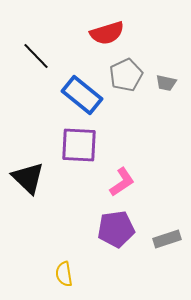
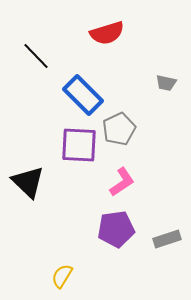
gray pentagon: moved 7 px left, 54 px down
blue rectangle: moved 1 px right; rotated 6 degrees clockwise
black triangle: moved 4 px down
yellow semicircle: moved 2 px left, 2 px down; rotated 40 degrees clockwise
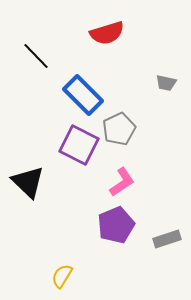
purple square: rotated 24 degrees clockwise
purple pentagon: moved 4 px up; rotated 15 degrees counterclockwise
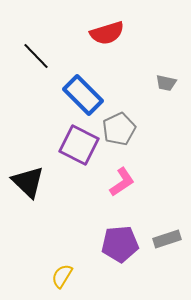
purple pentagon: moved 4 px right, 19 px down; rotated 18 degrees clockwise
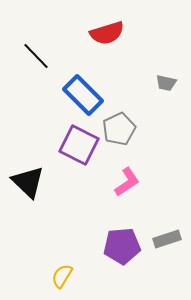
pink L-shape: moved 5 px right
purple pentagon: moved 2 px right, 2 px down
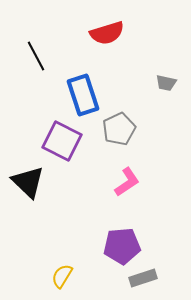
black line: rotated 16 degrees clockwise
blue rectangle: rotated 27 degrees clockwise
purple square: moved 17 px left, 4 px up
gray rectangle: moved 24 px left, 39 px down
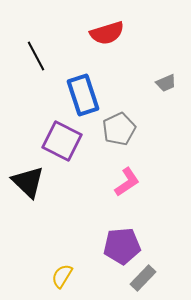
gray trapezoid: rotated 35 degrees counterclockwise
gray rectangle: rotated 28 degrees counterclockwise
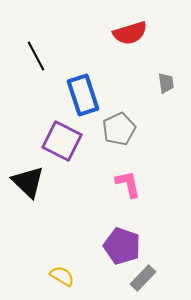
red semicircle: moved 23 px right
gray trapezoid: rotated 75 degrees counterclockwise
pink L-shape: moved 1 px right, 2 px down; rotated 68 degrees counterclockwise
purple pentagon: rotated 24 degrees clockwise
yellow semicircle: rotated 90 degrees clockwise
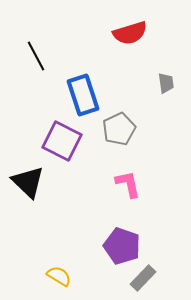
yellow semicircle: moved 3 px left
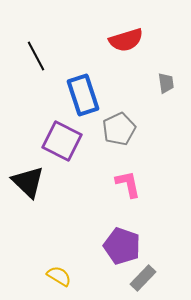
red semicircle: moved 4 px left, 7 px down
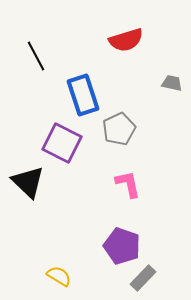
gray trapezoid: moved 6 px right; rotated 70 degrees counterclockwise
purple square: moved 2 px down
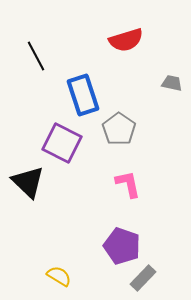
gray pentagon: rotated 12 degrees counterclockwise
